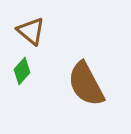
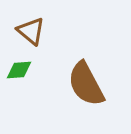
green diamond: moved 3 px left, 1 px up; rotated 44 degrees clockwise
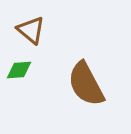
brown triangle: moved 1 px up
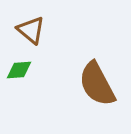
brown semicircle: moved 11 px right
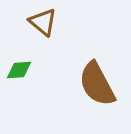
brown triangle: moved 12 px right, 8 px up
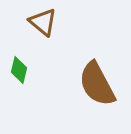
green diamond: rotated 72 degrees counterclockwise
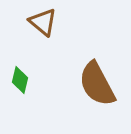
green diamond: moved 1 px right, 10 px down
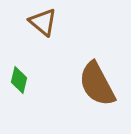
green diamond: moved 1 px left
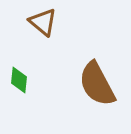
green diamond: rotated 8 degrees counterclockwise
